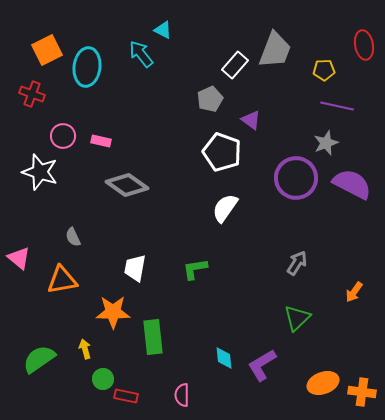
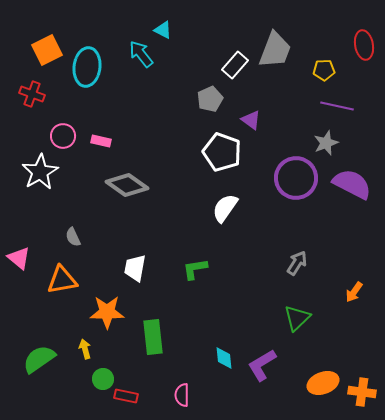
white star: rotated 24 degrees clockwise
orange star: moved 6 px left
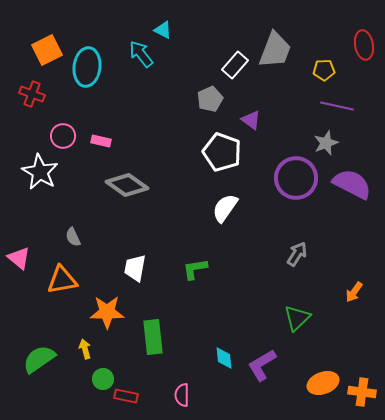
white star: rotated 12 degrees counterclockwise
gray arrow: moved 9 px up
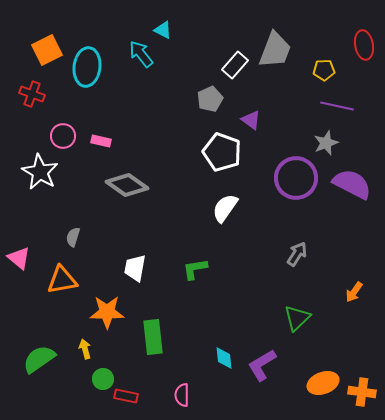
gray semicircle: rotated 42 degrees clockwise
